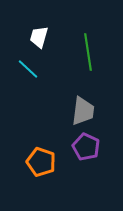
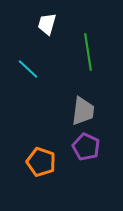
white trapezoid: moved 8 px right, 13 px up
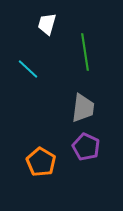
green line: moved 3 px left
gray trapezoid: moved 3 px up
orange pentagon: rotated 12 degrees clockwise
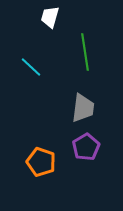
white trapezoid: moved 3 px right, 7 px up
cyan line: moved 3 px right, 2 px up
purple pentagon: rotated 16 degrees clockwise
orange pentagon: rotated 12 degrees counterclockwise
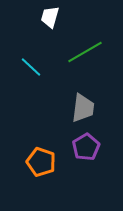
green line: rotated 69 degrees clockwise
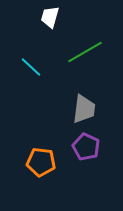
gray trapezoid: moved 1 px right, 1 px down
purple pentagon: rotated 16 degrees counterclockwise
orange pentagon: rotated 12 degrees counterclockwise
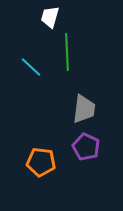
green line: moved 18 px left; rotated 63 degrees counterclockwise
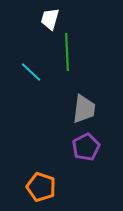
white trapezoid: moved 2 px down
cyan line: moved 5 px down
purple pentagon: rotated 20 degrees clockwise
orange pentagon: moved 25 px down; rotated 12 degrees clockwise
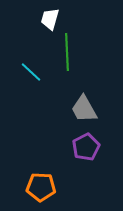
gray trapezoid: rotated 144 degrees clockwise
orange pentagon: rotated 16 degrees counterclockwise
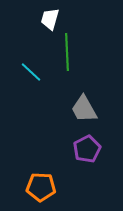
purple pentagon: moved 1 px right, 2 px down
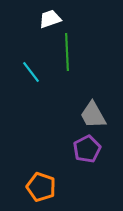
white trapezoid: rotated 55 degrees clockwise
cyan line: rotated 10 degrees clockwise
gray trapezoid: moved 9 px right, 6 px down
orange pentagon: rotated 16 degrees clockwise
